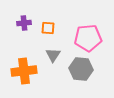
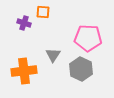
purple cross: rotated 24 degrees clockwise
orange square: moved 5 px left, 16 px up
pink pentagon: rotated 8 degrees clockwise
gray hexagon: rotated 20 degrees clockwise
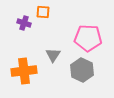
gray hexagon: moved 1 px right, 1 px down
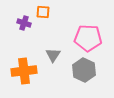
gray hexagon: moved 2 px right
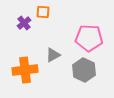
purple cross: rotated 32 degrees clockwise
pink pentagon: moved 1 px right
gray triangle: rotated 28 degrees clockwise
orange cross: moved 1 px right, 1 px up
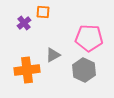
orange cross: moved 2 px right
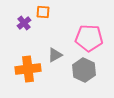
gray triangle: moved 2 px right
orange cross: moved 1 px right, 1 px up
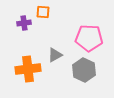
purple cross: rotated 32 degrees clockwise
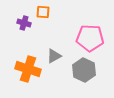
purple cross: rotated 24 degrees clockwise
pink pentagon: moved 1 px right
gray triangle: moved 1 px left, 1 px down
orange cross: rotated 25 degrees clockwise
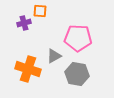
orange square: moved 3 px left, 1 px up
purple cross: rotated 32 degrees counterclockwise
pink pentagon: moved 12 px left
gray hexagon: moved 7 px left, 4 px down; rotated 15 degrees counterclockwise
